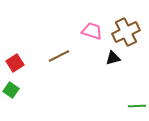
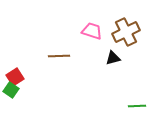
brown line: rotated 25 degrees clockwise
red square: moved 14 px down
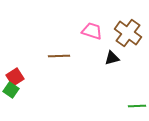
brown cross: moved 2 px right, 1 px down; rotated 28 degrees counterclockwise
black triangle: moved 1 px left
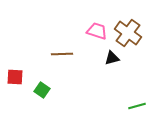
pink trapezoid: moved 5 px right
brown line: moved 3 px right, 2 px up
red square: rotated 36 degrees clockwise
green square: moved 31 px right
green line: rotated 12 degrees counterclockwise
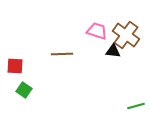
brown cross: moved 2 px left, 2 px down
black triangle: moved 1 px right, 7 px up; rotated 21 degrees clockwise
red square: moved 11 px up
green square: moved 18 px left
green line: moved 1 px left
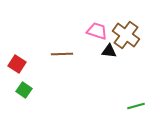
black triangle: moved 4 px left
red square: moved 2 px right, 2 px up; rotated 30 degrees clockwise
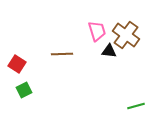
pink trapezoid: rotated 55 degrees clockwise
green square: rotated 28 degrees clockwise
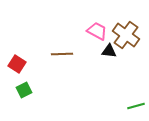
pink trapezoid: rotated 45 degrees counterclockwise
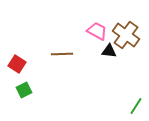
green line: rotated 42 degrees counterclockwise
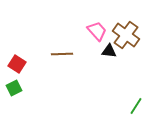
pink trapezoid: rotated 20 degrees clockwise
green square: moved 10 px left, 2 px up
